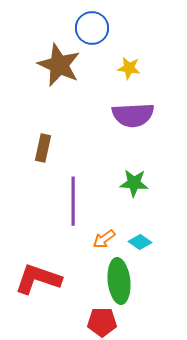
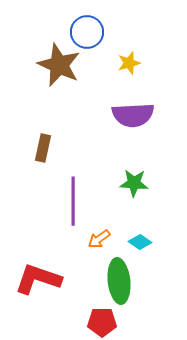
blue circle: moved 5 px left, 4 px down
yellow star: moved 5 px up; rotated 25 degrees counterclockwise
orange arrow: moved 5 px left
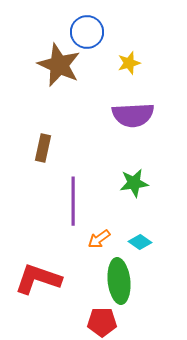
green star: rotated 12 degrees counterclockwise
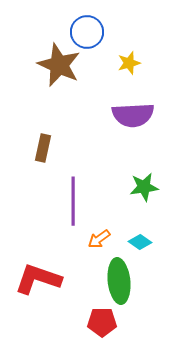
green star: moved 10 px right, 4 px down
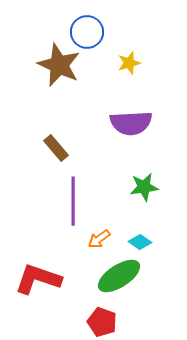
purple semicircle: moved 2 px left, 8 px down
brown rectangle: moved 13 px right; rotated 52 degrees counterclockwise
green ellipse: moved 5 px up; rotated 63 degrees clockwise
red pentagon: rotated 20 degrees clockwise
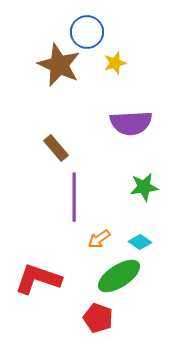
yellow star: moved 14 px left
purple line: moved 1 px right, 4 px up
red pentagon: moved 4 px left, 4 px up
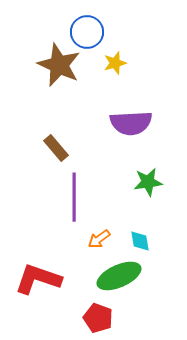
green star: moved 4 px right, 5 px up
cyan diamond: moved 1 px up; rotated 45 degrees clockwise
green ellipse: rotated 9 degrees clockwise
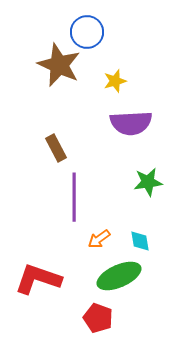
yellow star: moved 18 px down
brown rectangle: rotated 12 degrees clockwise
